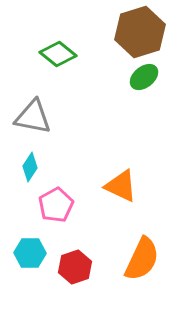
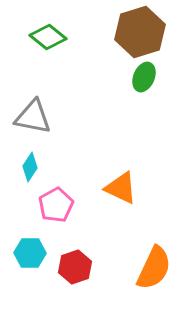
green diamond: moved 10 px left, 17 px up
green ellipse: rotated 28 degrees counterclockwise
orange triangle: moved 2 px down
orange semicircle: moved 12 px right, 9 px down
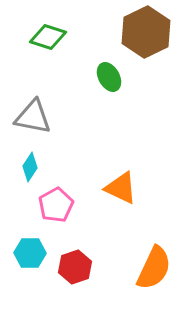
brown hexagon: moved 6 px right; rotated 9 degrees counterclockwise
green diamond: rotated 21 degrees counterclockwise
green ellipse: moved 35 px left; rotated 52 degrees counterclockwise
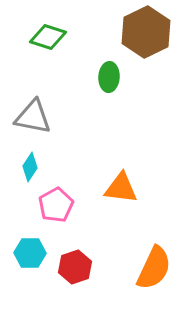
green ellipse: rotated 32 degrees clockwise
orange triangle: rotated 18 degrees counterclockwise
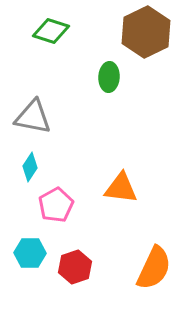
green diamond: moved 3 px right, 6 px up
